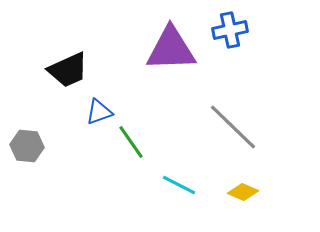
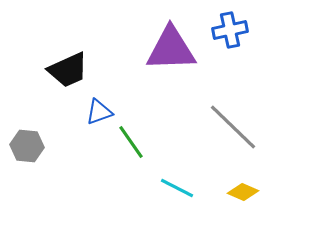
cyan line: moved 2 px left, 3 px down
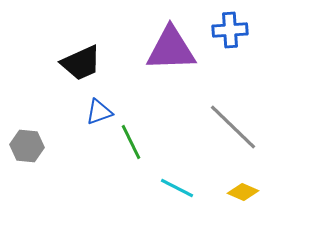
blue cross: rotated 8 degrees clockwise
black trapezoid: moved 13 px right, 7 px up
green line: rotated 9 degrees clockwise
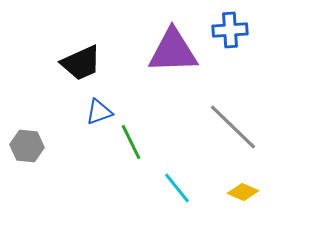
purple triangle: moved 2 px right, 2 px down
cyan line: rotated 24 degrees clockwise
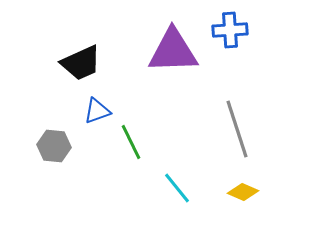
blue triangle: moved 2 px left, 1 px up
gray line: moved 4 px right, 2 px down; rotated 28 degrees clockwise
gray hexagon: moved 27 px right
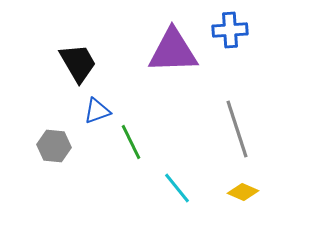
black trapezoid: moved 3 px left; rotated 96 degrees counterclockwise
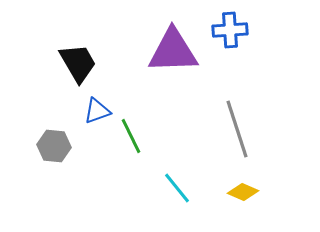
green line: moved 6 px up
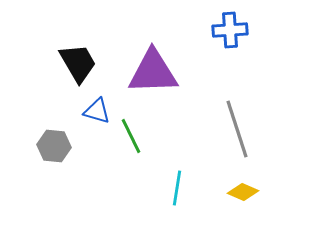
purple triangle: moved 20 px left, 21 px down
blue triangle: rotated 36 degrees clockwise
cyan line: rotated 48 degrees clockwise
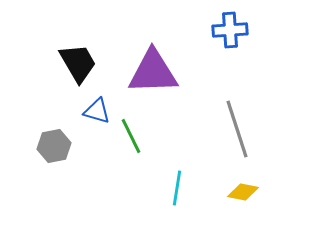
gray hexagon: rotated 16 degrees counterclockwise
yellow diamond: rotated 12 degrees counterclockwise
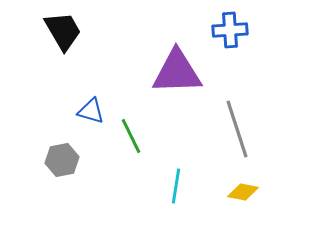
black trapezoid: moved 15 px left, 32 px up
purple triangle: moved 24 px right
blue triangle: moved 6 px left
gray hexagon: moved 8 px right, 14 px down
cyan line: moved 1 px left, 2 px up
